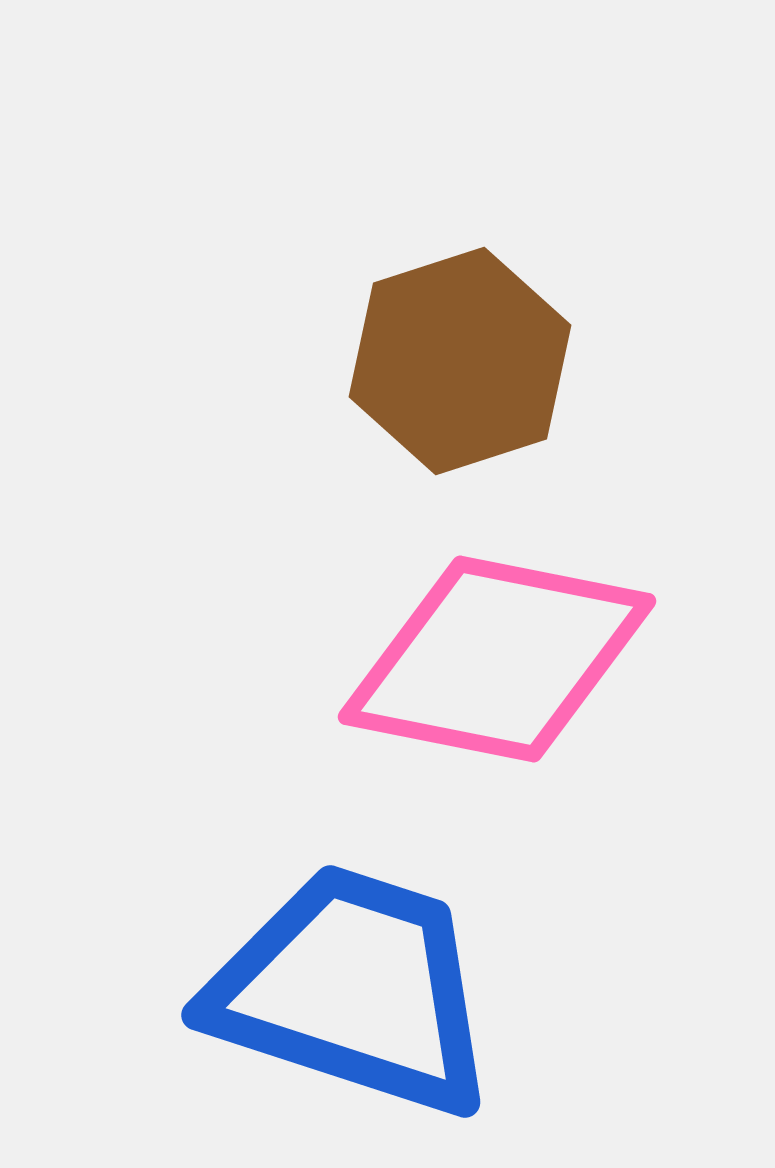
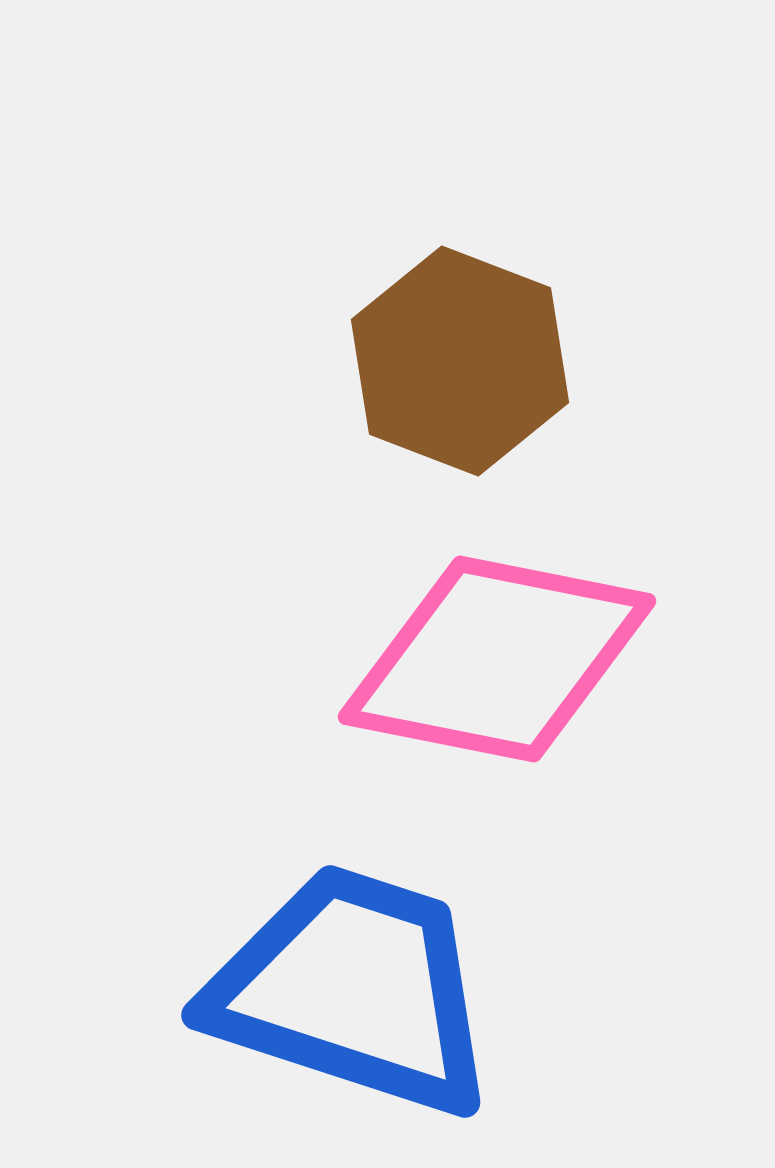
brown hexagon: rotated 21 degrees counterclockwise
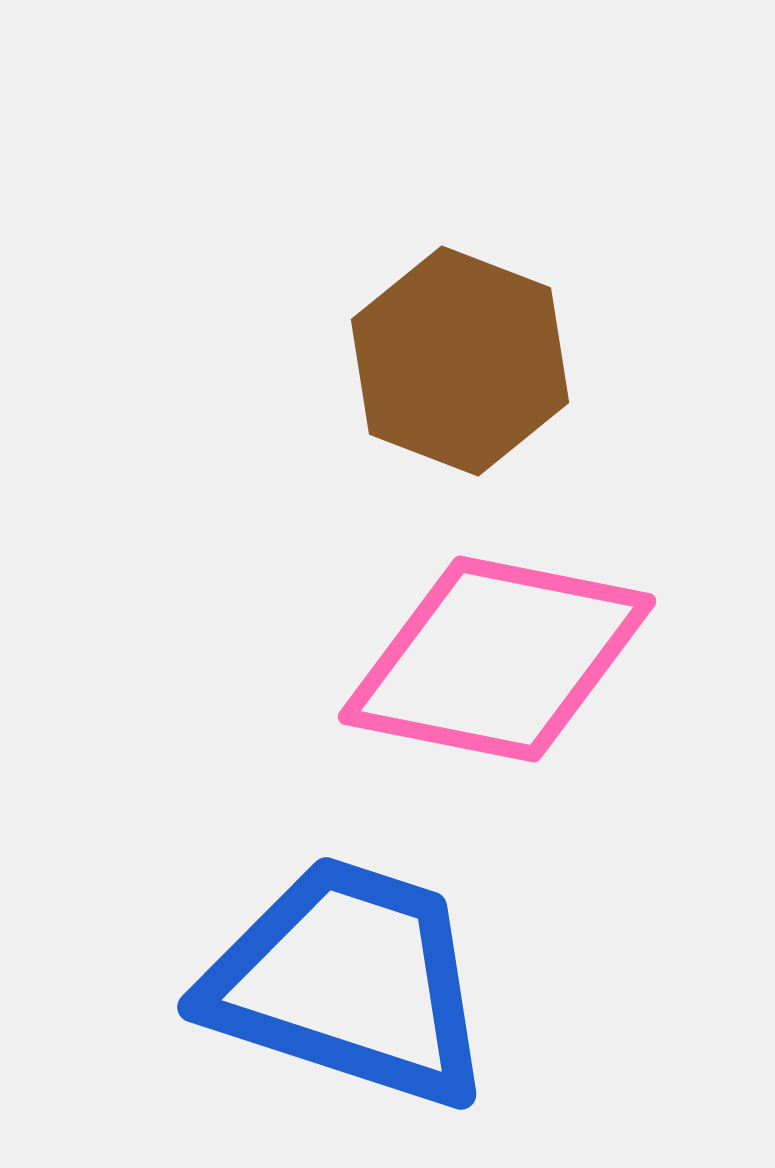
blue trapezoid: moved 4 px left, 8 px up
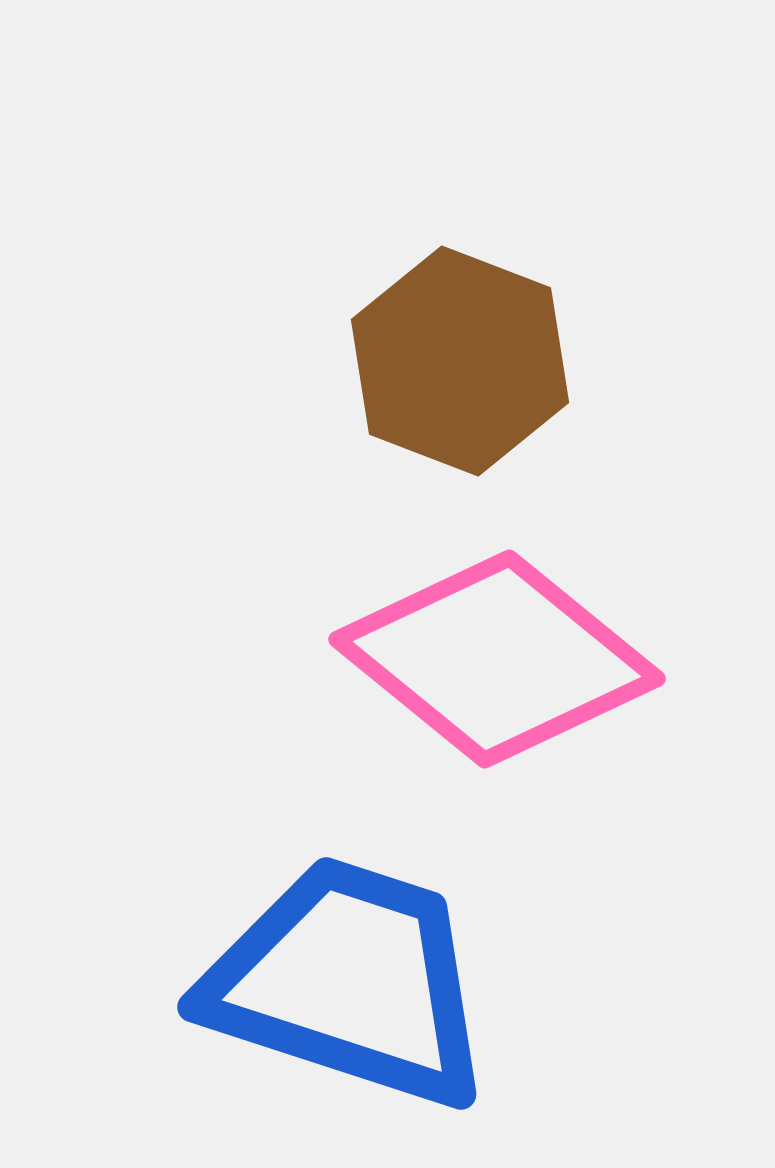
pink diamond: rotated 28 degrees clockwise
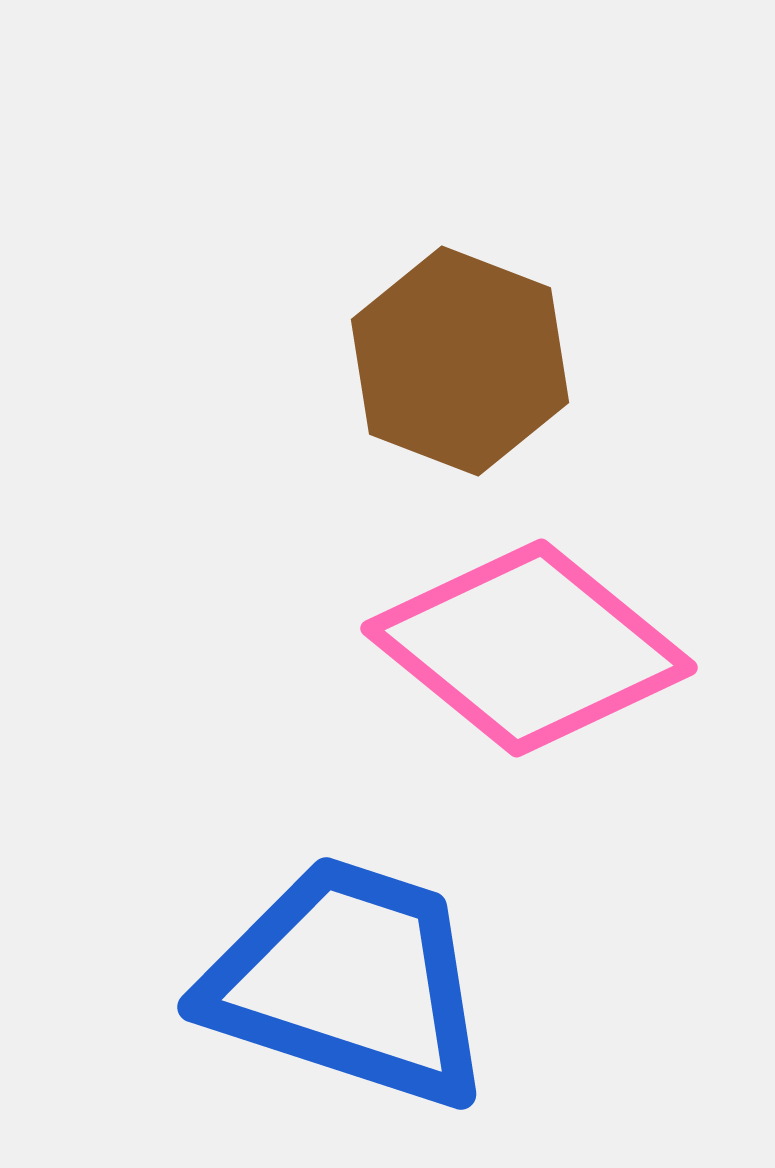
pink diamond: moved 32 px right, 11 px up
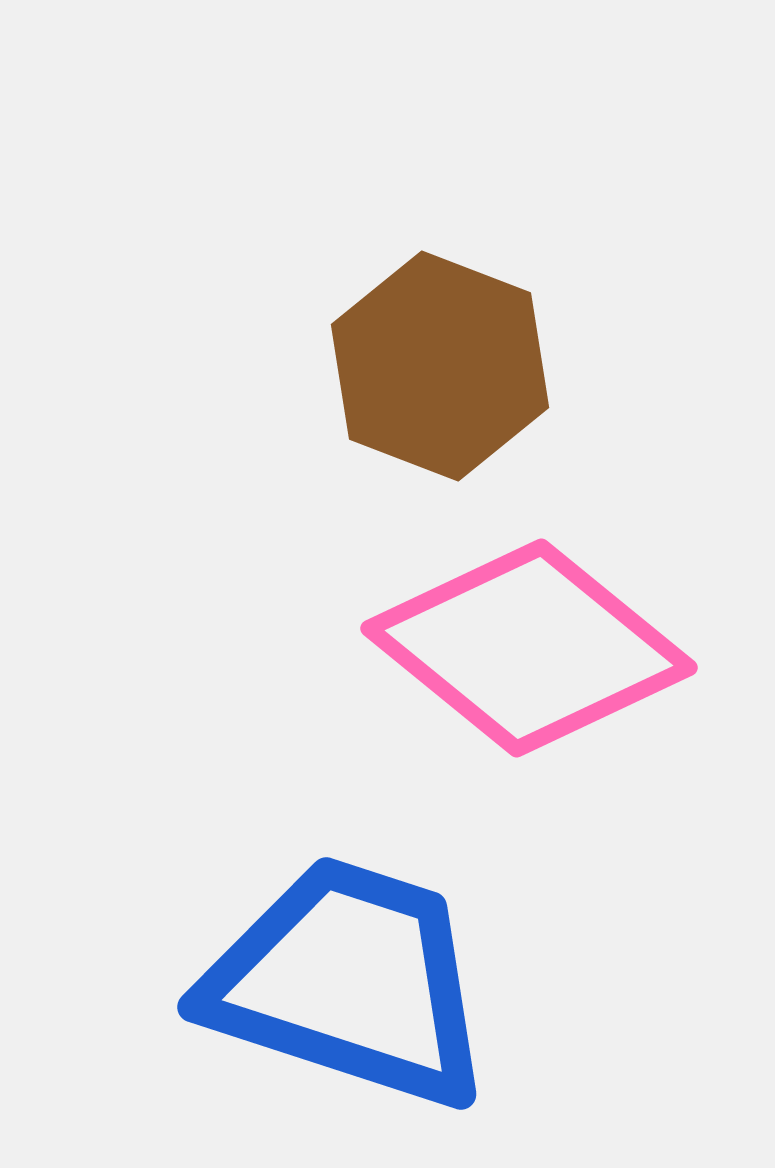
brown hexagon: moved 20 px left, 5 px down
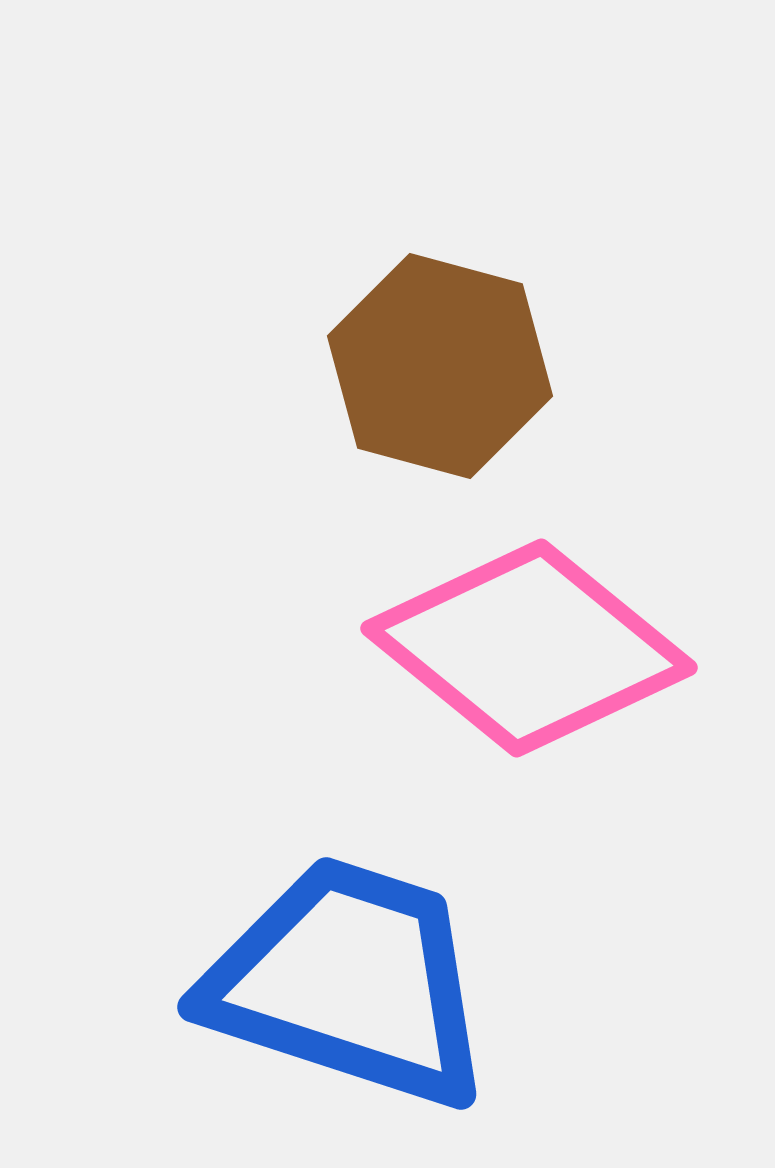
brown hexagon: rotated 6 degrees counterclockwise
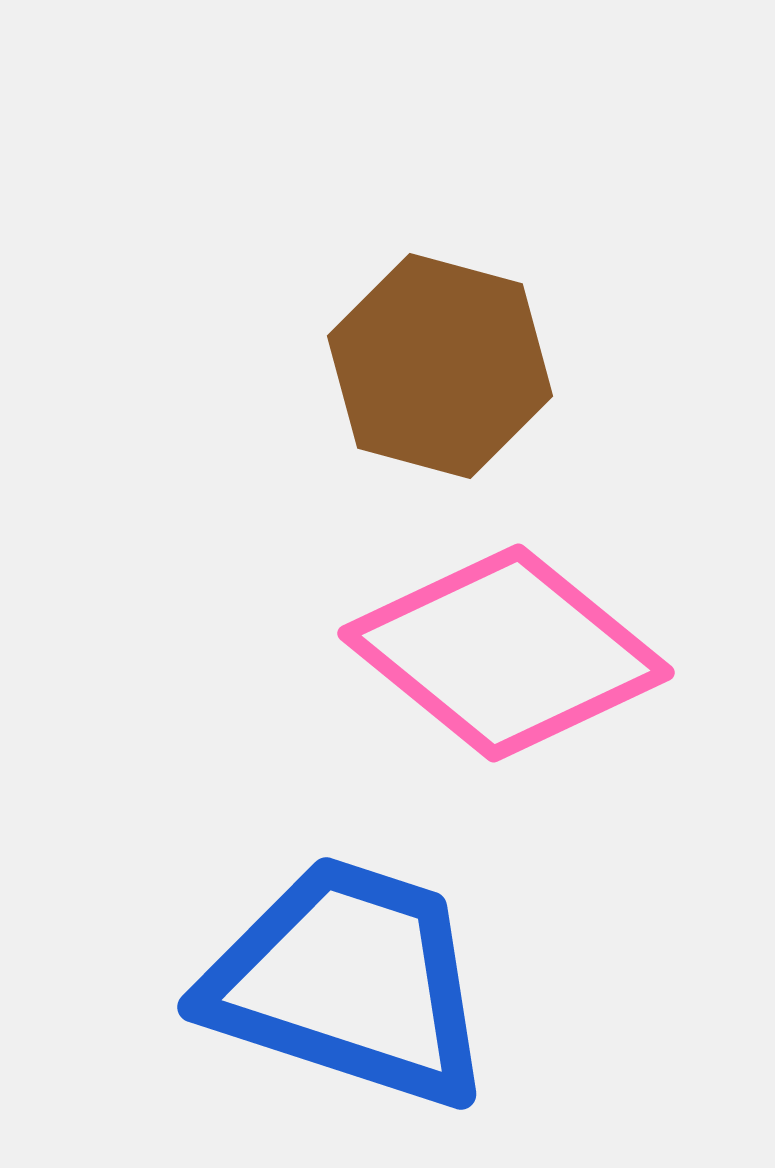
pink diamond: moved 23 px left, 5 px down
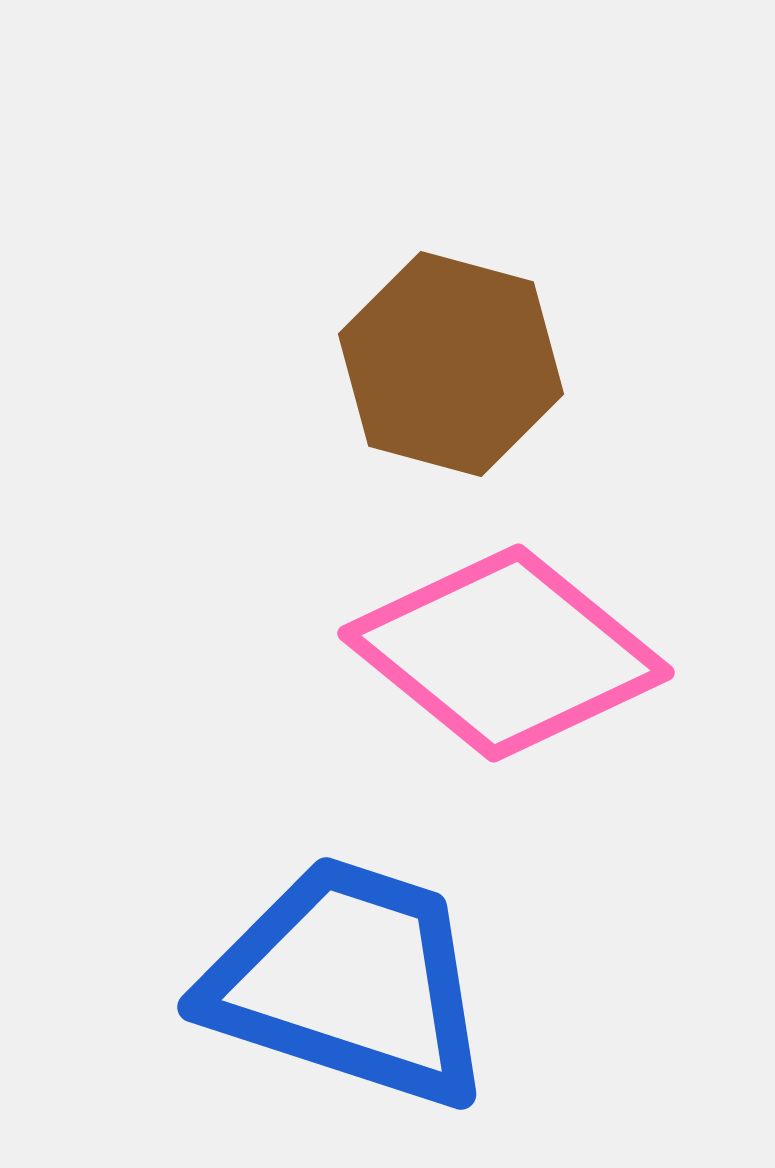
brown hexagon: moved 11 px right, 2 px up
